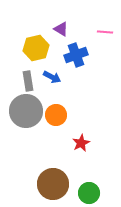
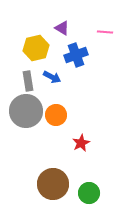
purple triangle: moved 1 px right, 1 px up
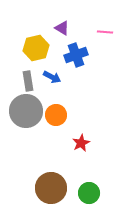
brown circle: moved 2 px left, 4 px down
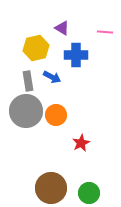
blue cross: rotated 20 degrees clockwise
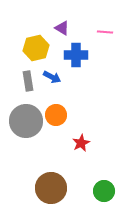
gray circle: moved 10 px down
green circle: moved 15 px right, 2 px up
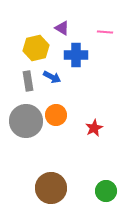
red star: moved 13 px right, 15 px up
green circle: moved 2 px right
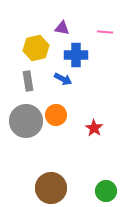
purple triangle: rotated 21 degrees counterclockwise
blue arrow: moved 11 px right, 2 px down
red star: rotated 12 degrees counterclockwise
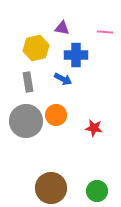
gray rectangle: moved 1 px down
red star: rotated 24 degrees counterclockwise
green circle: moved 9 px left
